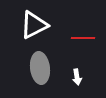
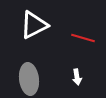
red line: rotated 15 degrees clockwise
gray ellipse: moved 11 px left, 11 px down
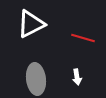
white triangle: moved 3 px left, 1 px up
gray ellipse: moved 7 px right
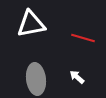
white triangle: rotated 16 degrees clockwise
white arrow: rotated 140 degrees clockwise
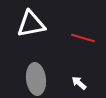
white arrow: moved 2 px right, 6 px down
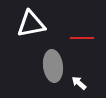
red line: moved 1 px left; rotated 15 degrees counterclockwise
gray ellipse: moved 17 px right, 13 px up
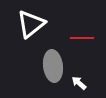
white triangle: rotated 28 degrees counterclockwise
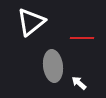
white triangle: moved 2 px up
